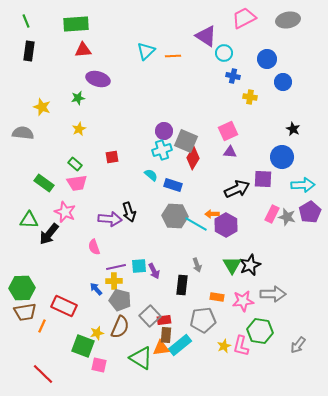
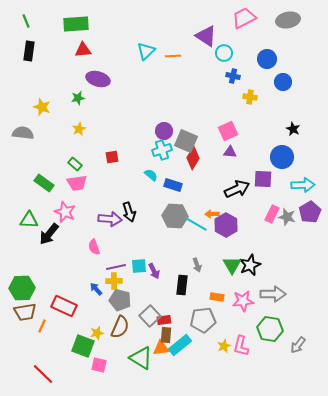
green hexagon at (260, 331): moved 10 px right, 2 px up
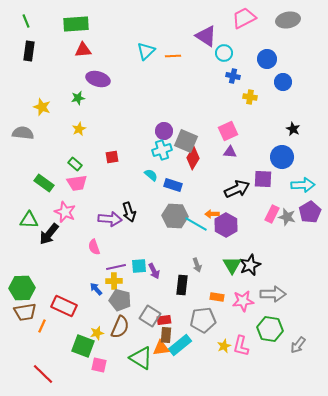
gray square at (150, 316): rotated 15 degrees counterclockwise
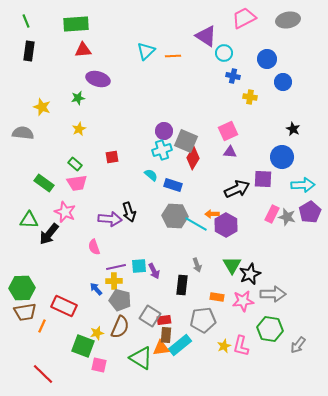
black star at (250, 265): moved 9 px down
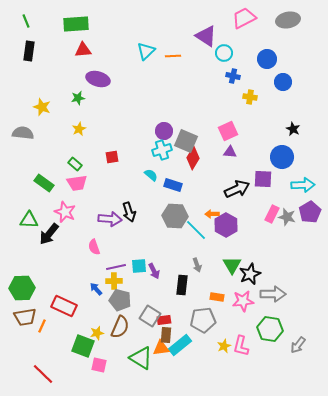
cyan line at (196, 224): moved 6 px down; rotated 15 degrees clockwise
brown trapezoid at (25, 312): moved 5 px down
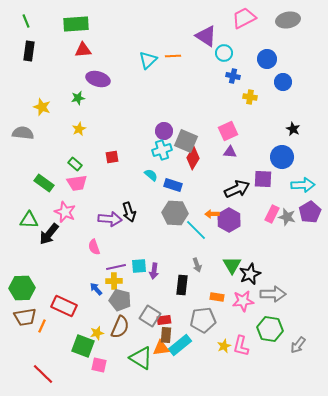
cyan triangle at (146, 51): moved 2 px right, 9 px down
gray hexagon at (175, 216): moved 3 px up
purple hexagon at (226, 225): moved 3 px right, 5 px up
purple arrow at (154, 271): rotated 35 degrees clockwise
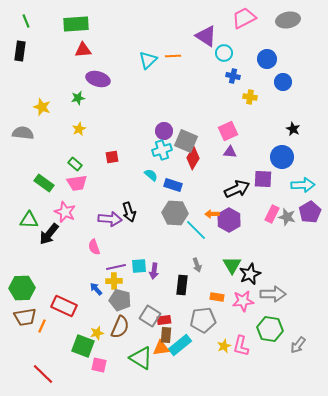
black rectangle at (29, 51): moved 9 px left
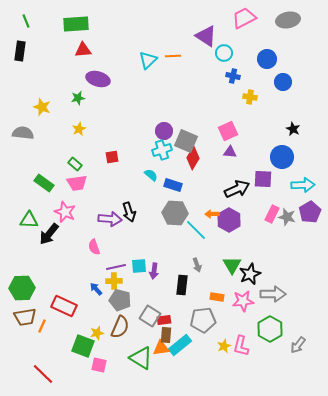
green hexagon at (270, 329): rotated 20 degrees clockwise
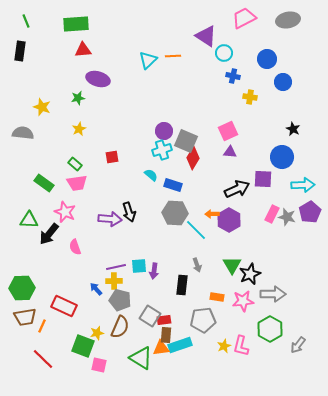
pink semicircle at (94, 247): moved 19 px left
cyan rectangle at (180, 345): rotated 20 degrees clockwise
red line at (43, 374): moved 15 px up
